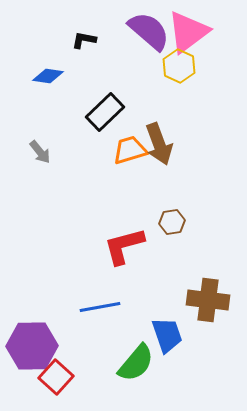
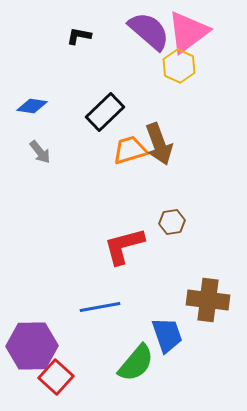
black L-shape: moved 5 px left, 4 px up
blue diamond: moved 16 px left, 30 px down
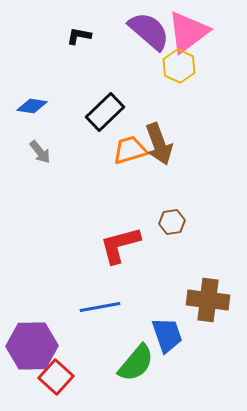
red L-shape: moved 4 px left, 1 px up
